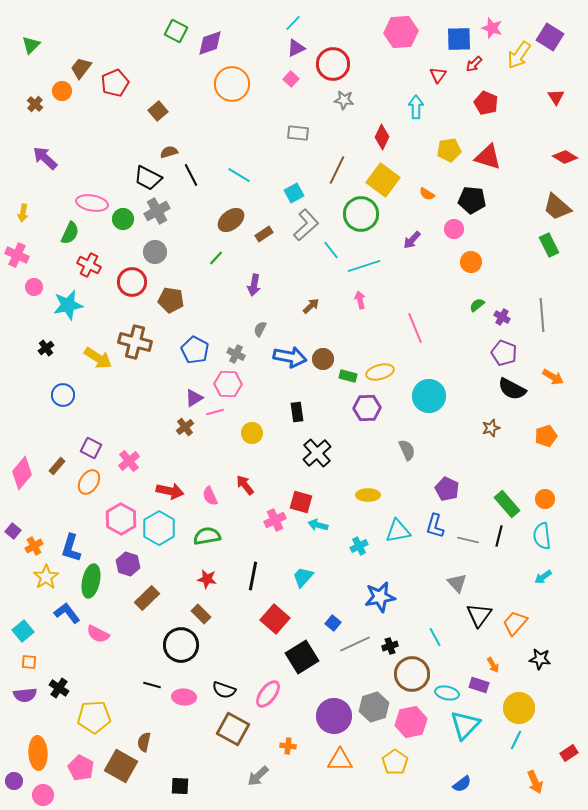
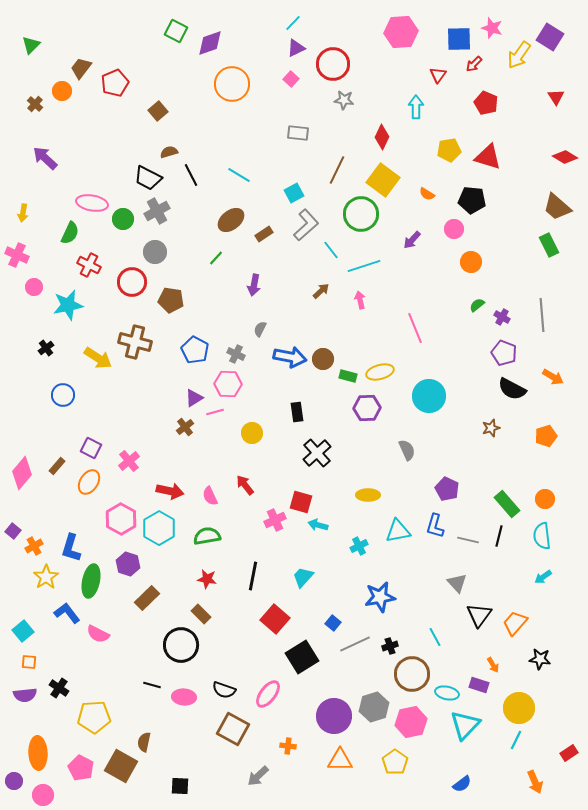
brown arrow at (311, 306): moved 10 px right, 15 px up
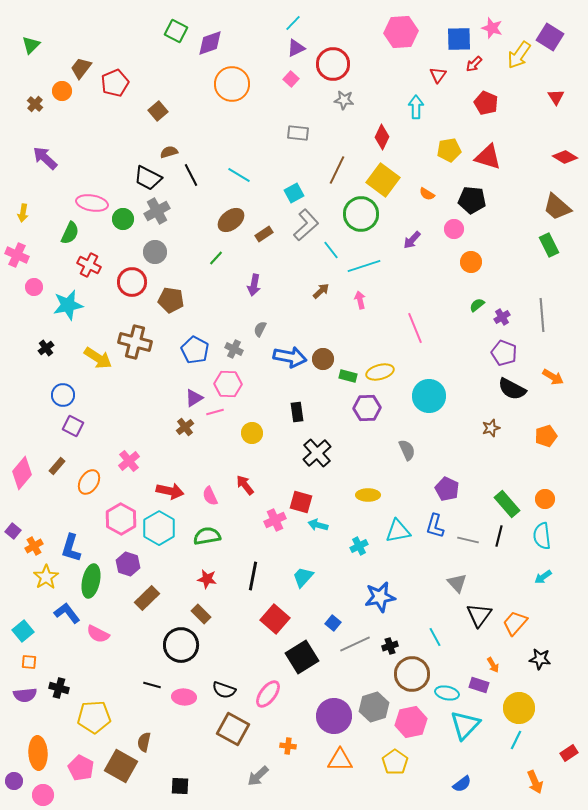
purple cross at (502, 317): rotated 28 degrees clockwise
gray cross at (236, 354): moved 2 px left, 5 px up
purple square at (91, 448): moved 18 px left, 22 px up
black cross at (59, 688): rotated 18 degrees counterclockwise
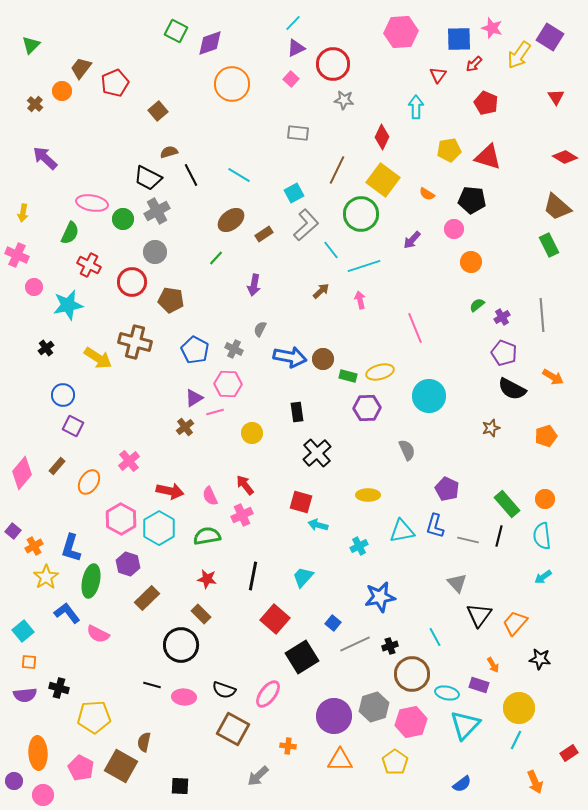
pink cross at (275, 520): moved 33 px left, 5 px up
cyan triangle at (398, 531): moved 4 px right
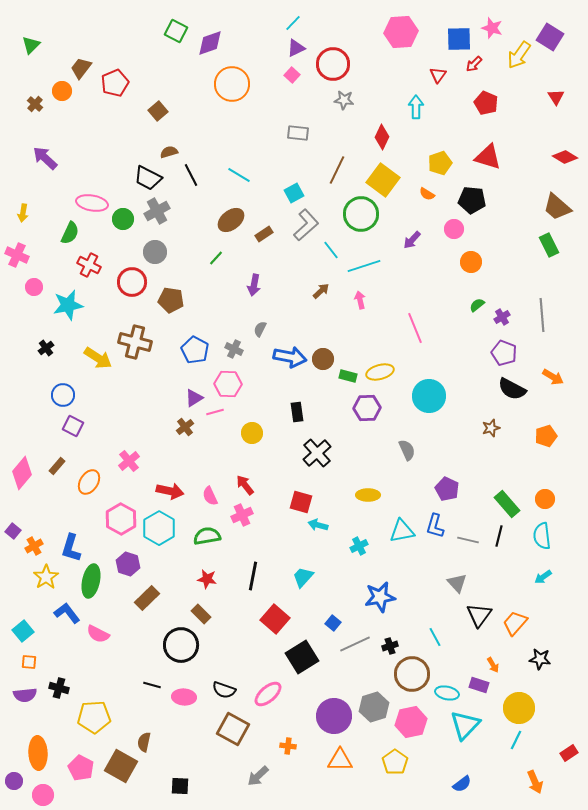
pink square at (291, 79): moved 1 px right, 4 px up
yellow pentagon at (449, 150): moved 9 px left, 13 px down; rotated 10 degrees counterclockwise
pink ellipse at (268, 694): rotated 12 degrees clockwise
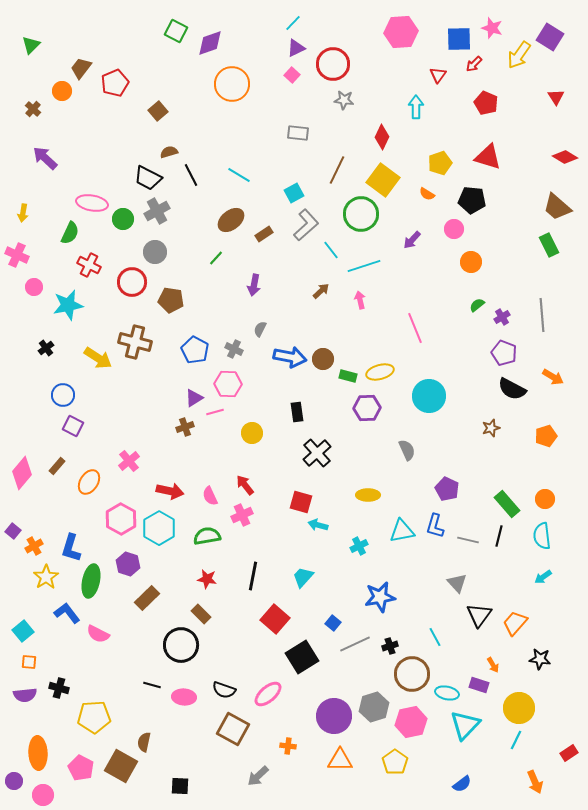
brown cross at (35, 104): moved 2 px left, 5 px down
brown cross at (185, 427): rotated 18 degrees clockwise
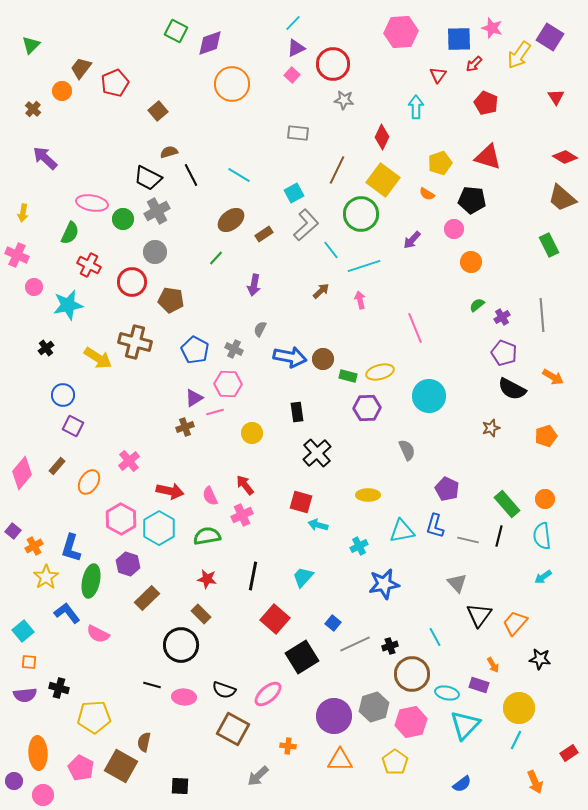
brown trapezoid at (557, 207): moved 5 px right, 9 px up
blue star at (380, 597): moved 4 px right, 13 px up
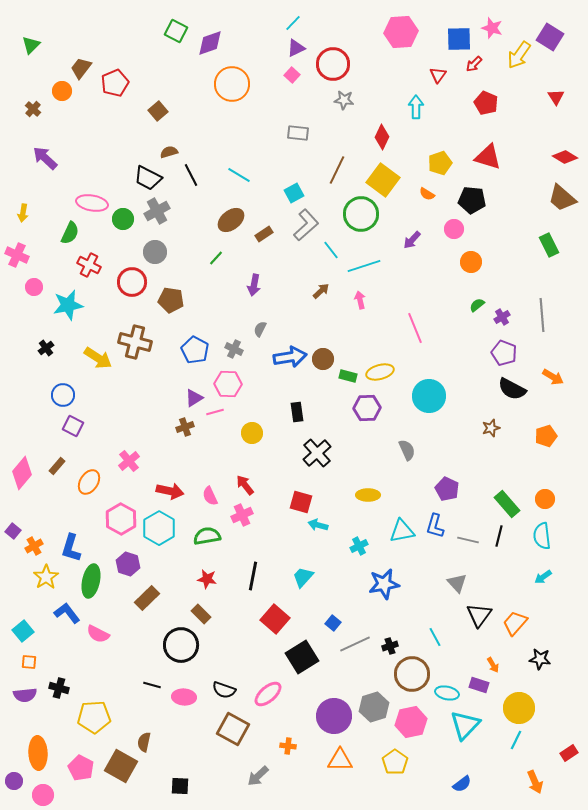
blue arrow at (290, 357): rotated 20 degrees counterclockwise
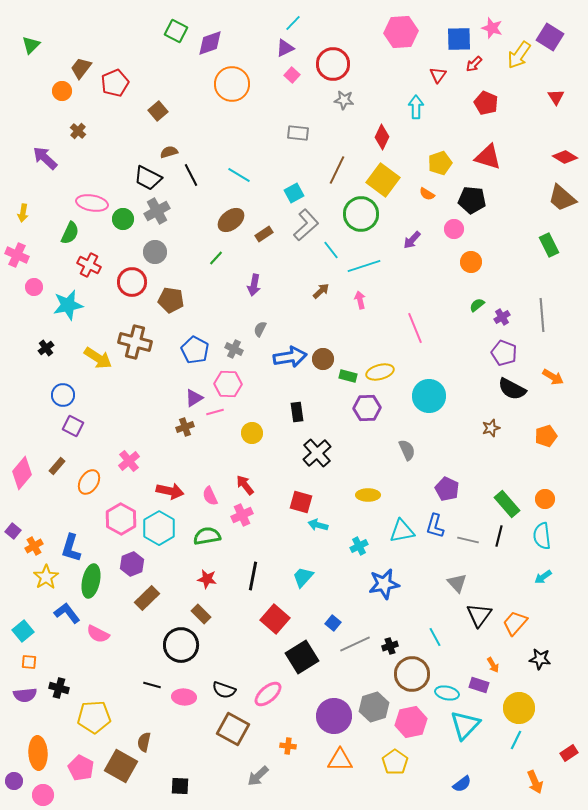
purple triangle at (296, 48): moved 11 px left
brown cross at (33, 109): moved 45 px right, 22 px down
purple hexagon at (128, 564): moved 4 px right; rotated 20 degrees clockwise
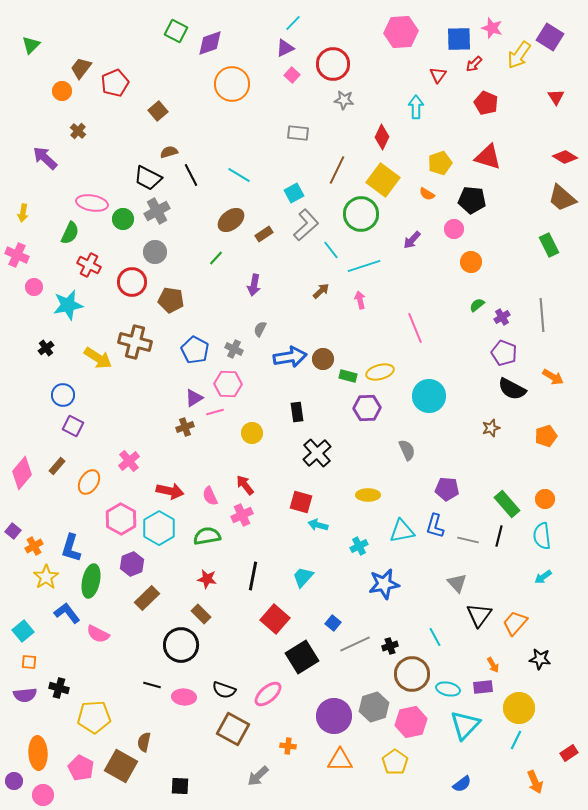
purple pentagon at (447, 489): rotated 20 degrees counterclockwise
purple rectangle at (479, 685): moved 4 px right, 2 px down; rotated 24 degrees counterclockwise
cyan ellipse at (447, 693): moved 1 px right, 4 px up
